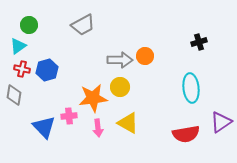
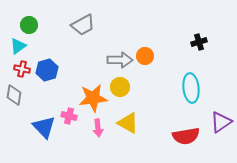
pink cross: rotated 21 degrees clockwise
red semicircle: moved 2 px down
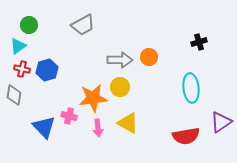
orange circle: moved 4 px right, 1 px down
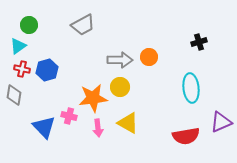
purple triangle: rotated 10 degrees clockwise
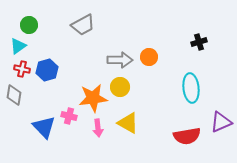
red semicircle: moved 1 px right
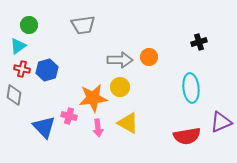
gray trapezoid: rotated 20 degrees clockwise
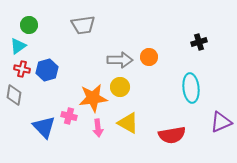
red semicircle: moved 15 px left, 1 px up
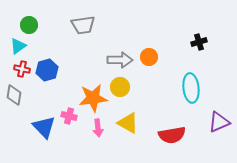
purple triangle: moved 2 px left
